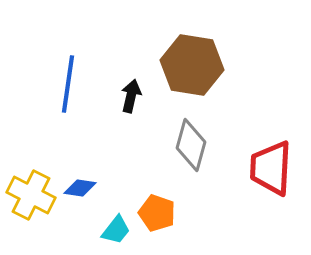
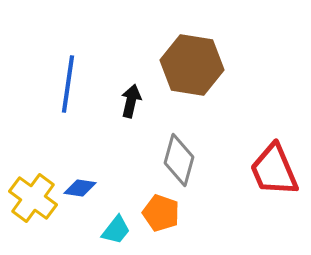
black arrow: moved 5 px down
gray diamond: moved 12 px left, 15 px down
red trapezoid: moved 3 px right, 2 px down; rotated 26 degrees counterclockwise
yellow cross: moved 2 px right, 3 px down; rotated 9 degrees clockwise
orange pentagon: moved 4 px right
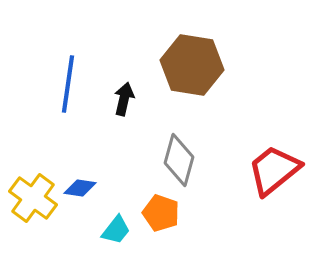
black arrow: moved 7 px left, 2 px up
red trapezoid: rotated 74 degrees clockwise
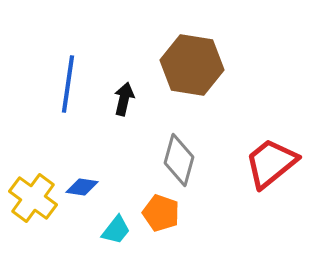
red trapezoid: moved 3 px left, 7 px up
blue diamond: moved 2 px right, 1 px up
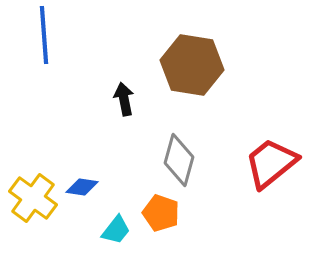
blue line: moved 24 px left, 49 px up; rotated 12 degrees counterclockwise
black arrow: rotated 24 degrees counterclockwise
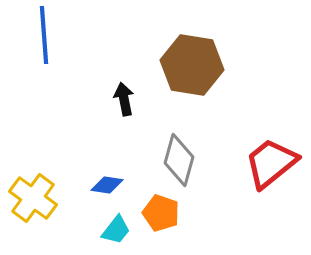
blue diamond: moved 25 px right, 2 px up
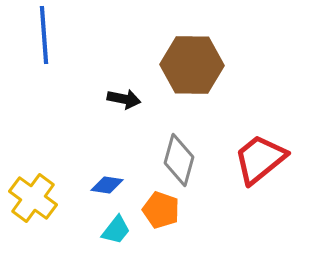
brown hexagon: rotated 8 degrees counterclockwise
black arrow: rotated 112 degrees clockwise
red trapezoid: moved 11 px left, 4 px up
orange pentagon: moved 3 px up
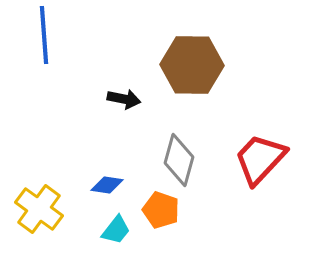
red trapezoid: rotated 8 degrees counterclockwise
yellow cross: moved 6 px right, 11 px down
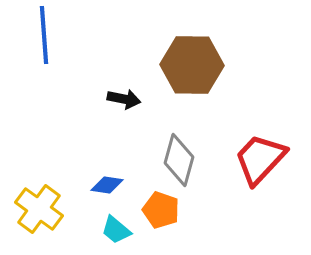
cyan trapezoid: rotated 92 degrees clockwise
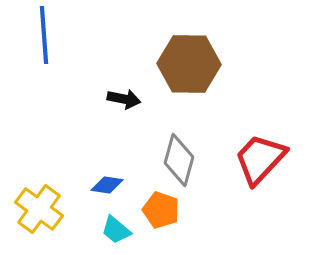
brown hexagon: moved 3 px left, 1 px up
